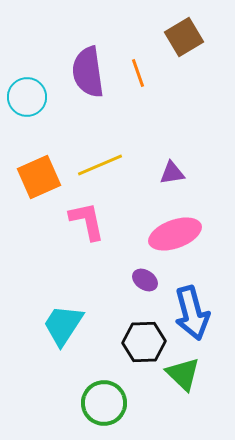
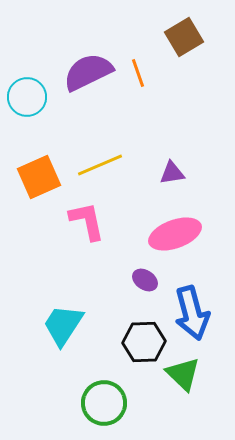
purple semicircle: rotated 72 degrees clockwise
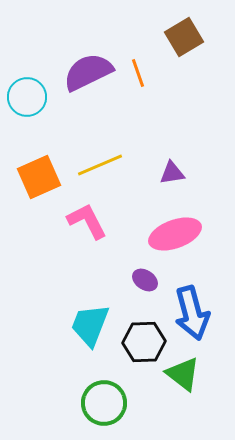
pink L-shape: rotated 15 degrees counterclockwise
cyan trapezoid: moved 27 px right; rotated 12 degrees counterclockwise
green triangle: rotated 6 degrees counterclockwise
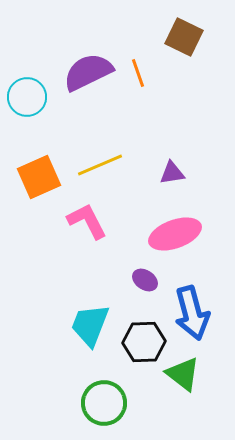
brown square: rotated 33 degrees counterclockwise
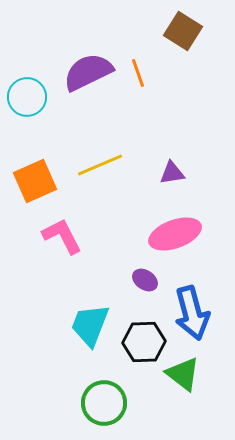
brown square: moved 1 px left, 6 px up; rotated 6 degrees clockwise
orange square: moved 4 px left, 4 px down
pink L-shape: moved 25 px left, 15 px down
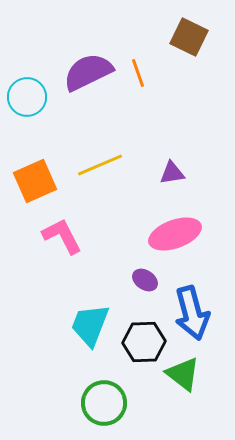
brown square: moved 6 px right, 6 px down; rotated 6 degrees counterclockwise
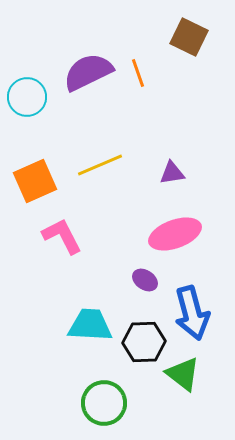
cyan trapezoid: rotated 72 degrees clockwise
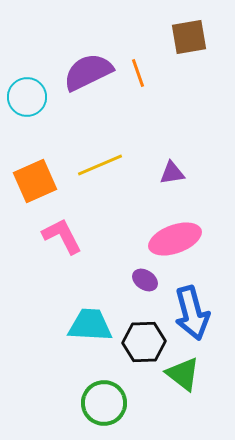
brown square: rotated 36 degrees counterclockwise
pink ellipse: moved 5 px down
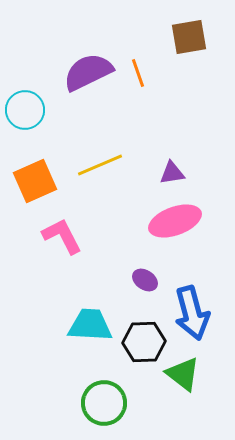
cyan circle: moved 2 px left, 13 px down
pink ellipse: moved 18 px up
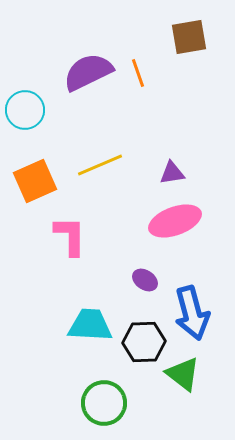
pink L-shape: moved 8 px right; rotated 27 degrees clockwise
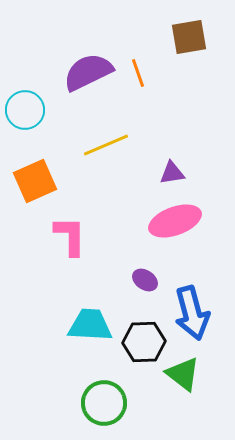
yellow line: moved 6 px right, 20 px up
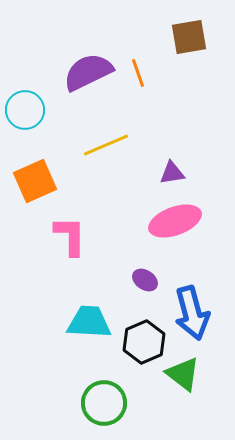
cyan trapezoid: moved 1 px left, 3 px up
black hexagon: rotated 21 degrees counterclockwise
